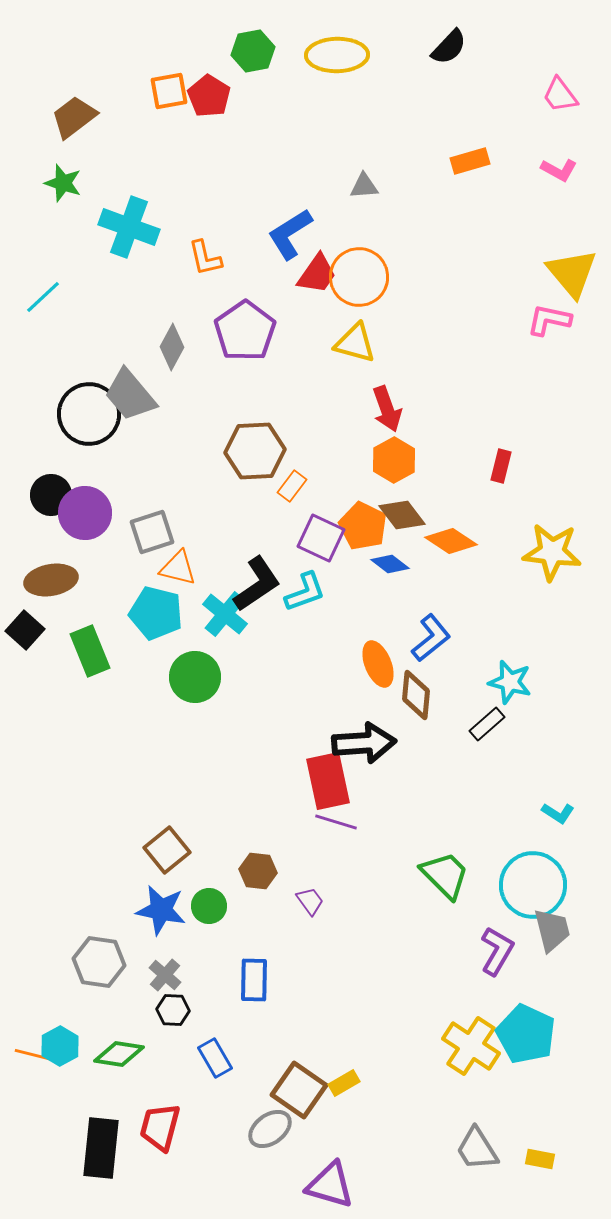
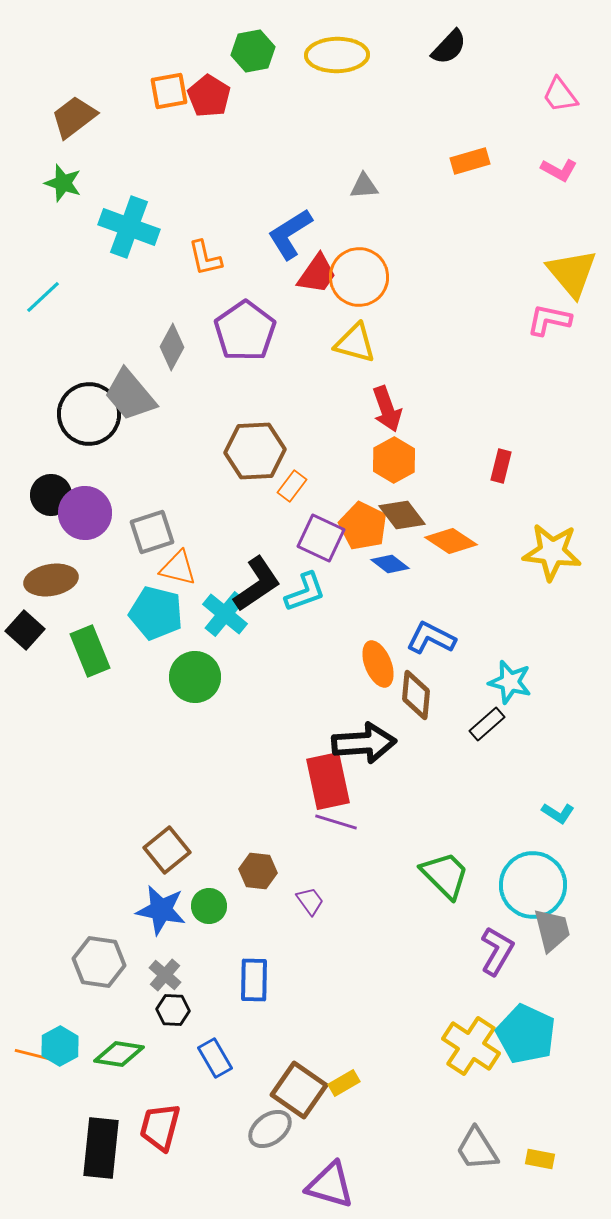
blue L-shape at (431, 638): rotated 114 degrees counterclockwise
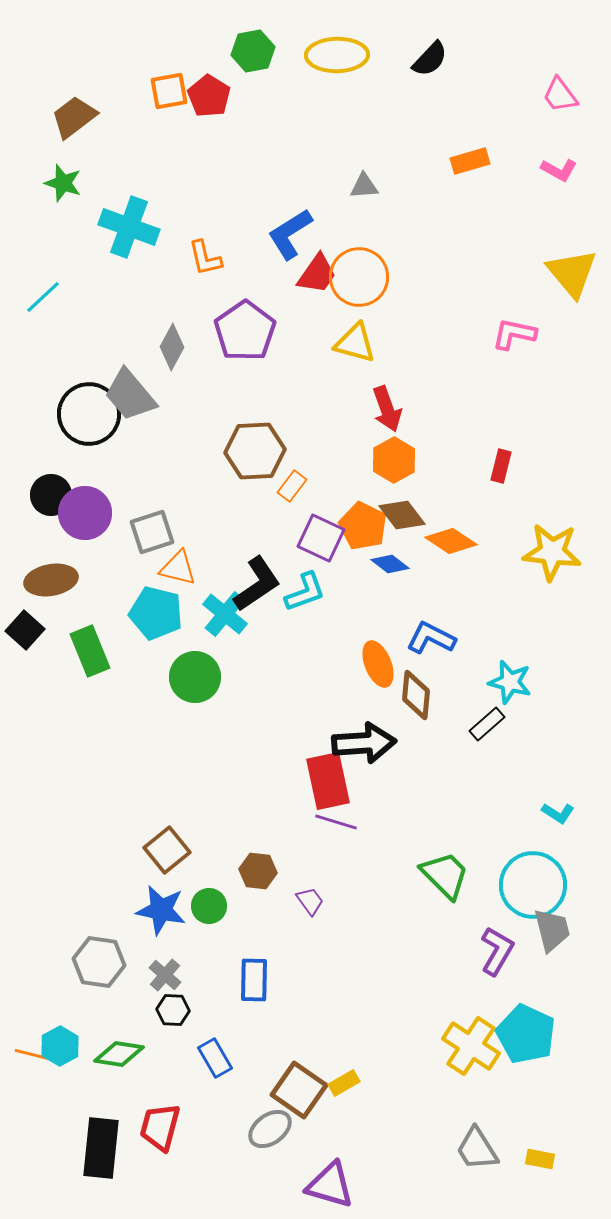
black semicircle at (449, 47): moved 19 px left, 12 px down
pink L-shape at (549, 320): moved 35 px left, 14 px down
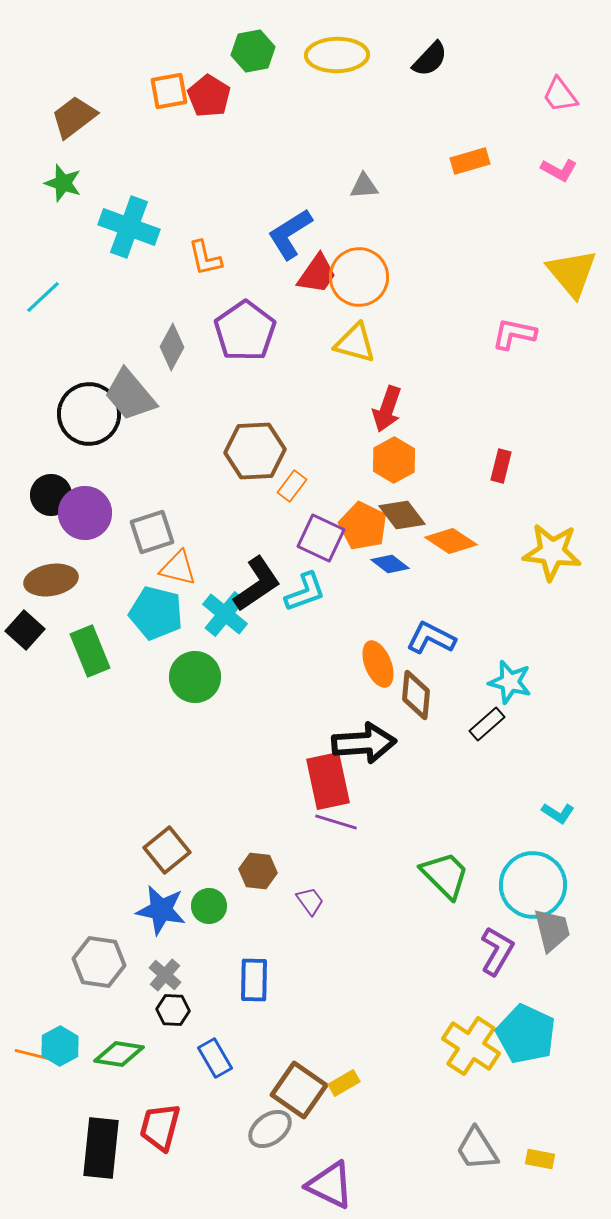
red arrow at (387, 409): rotated 39 degrees clockwise
purple triangle at (330, 1185): rotated 10 degrees clockwise
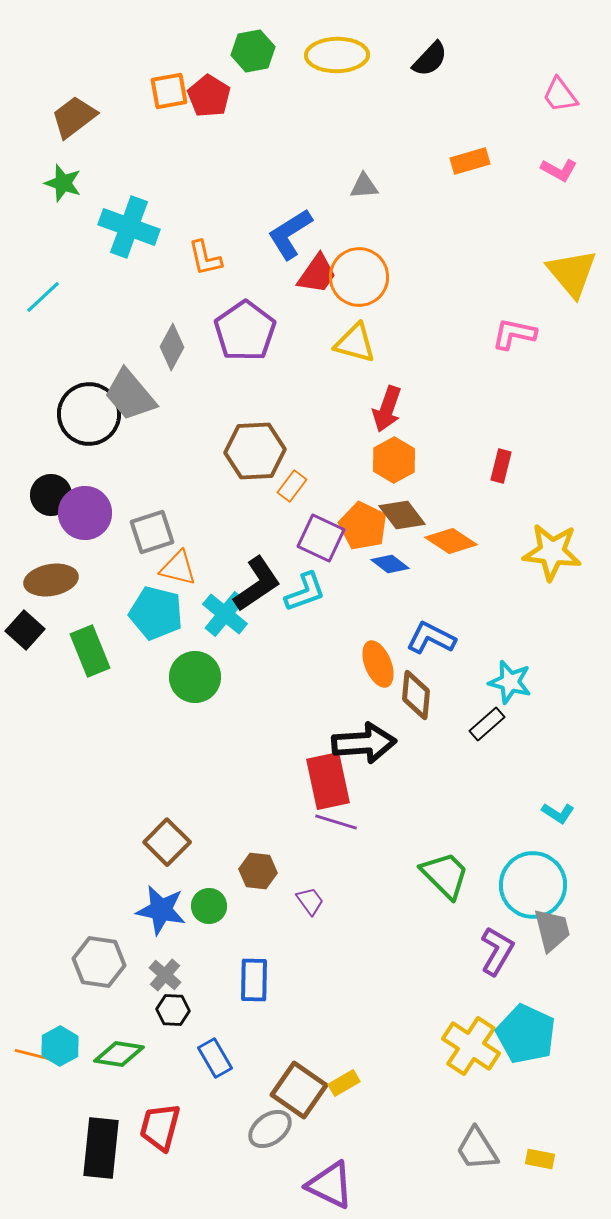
brown square at (167, 850): moved 8 px up; rotated 6 degrees counterclockwise
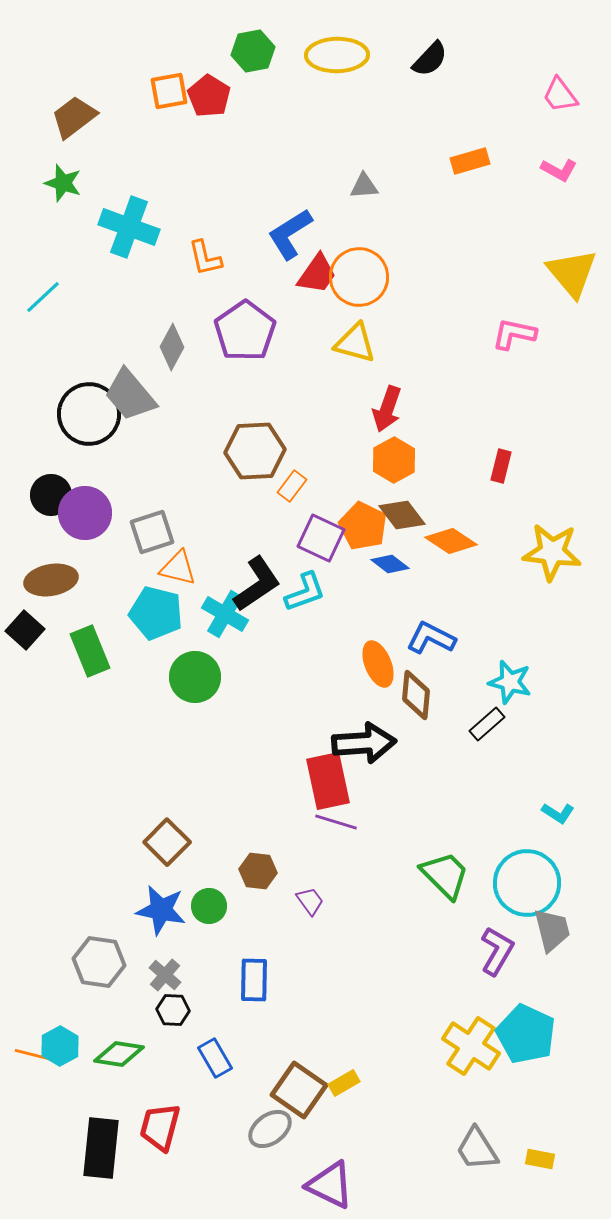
cyan cross at (225, 614): rotated 9 degrees counterclockwise
cyan circle at (533, 885): moved 6 px left, 2 px up
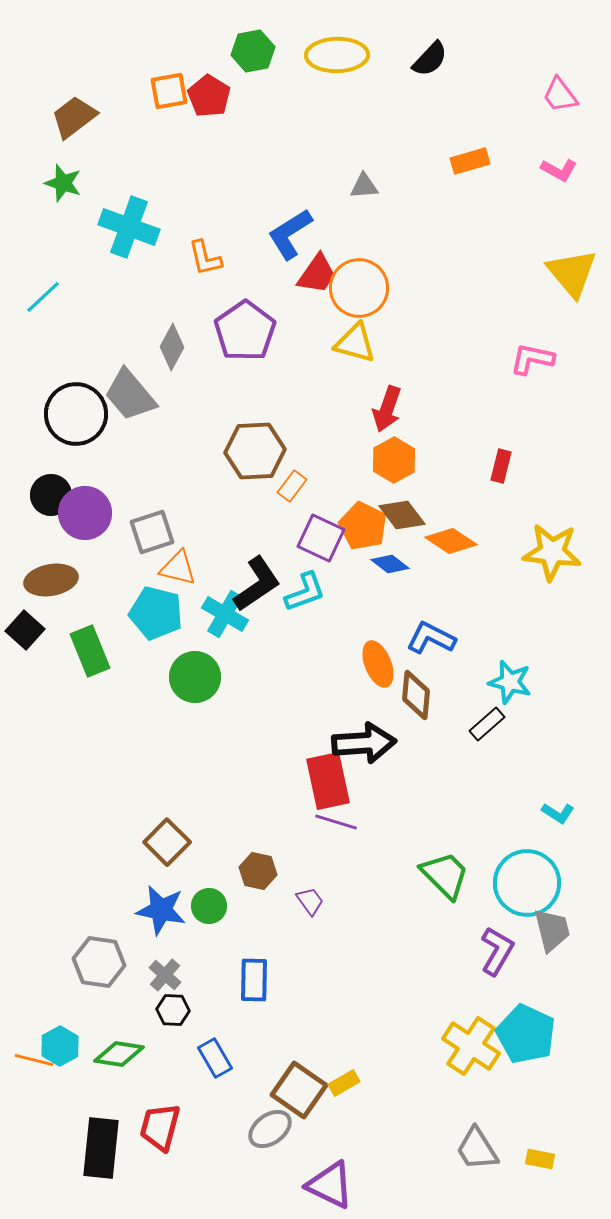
orange circle at (359, 277): moved 11 px down
pink L-shape at (514, 334): moved 18 px right, 25 px down
black circle at (89, 414): moved 13 px left
brown hexagon at (258, 871): rotated 6 degrees clockwise
orange line at (34, 1055): moved 5 px down
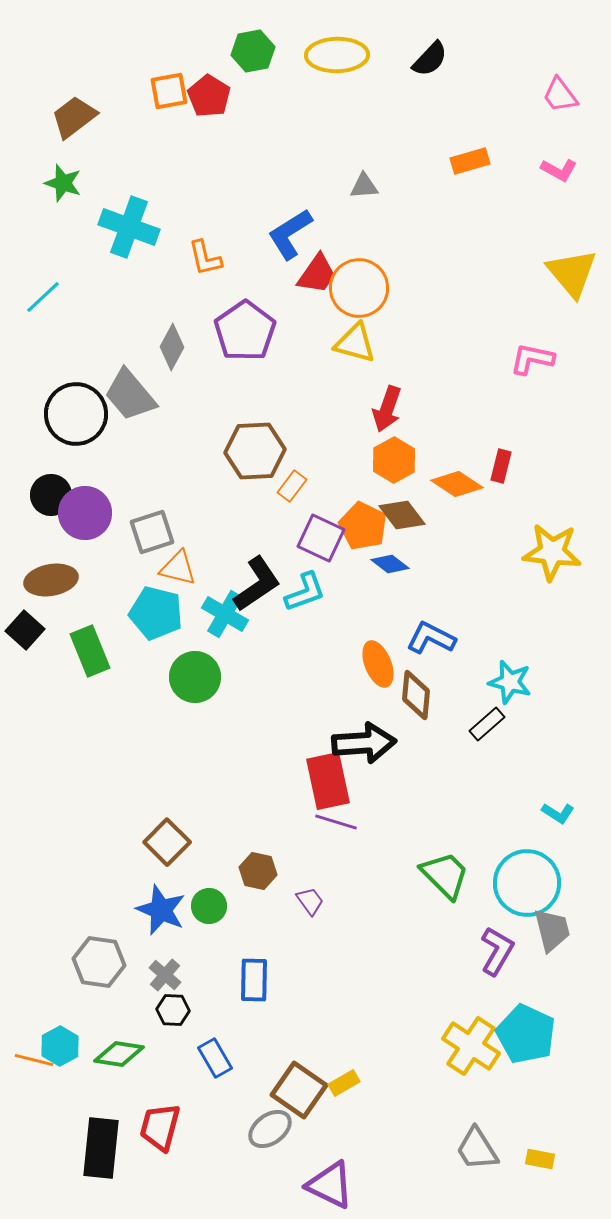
orange diamond at (451, 541): moved 6 px right, 57 px up
blue star at (161, 910): rotated 12 degrees clockwise
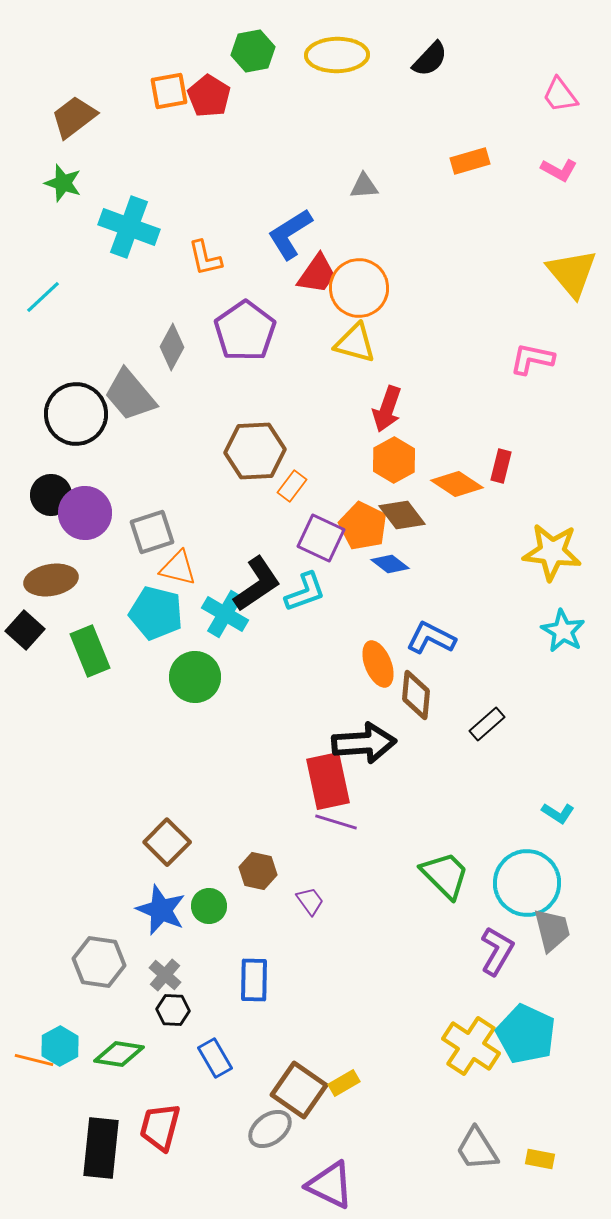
cyan star at (510, 682): moved 53 px right, 51 px up; rotated 15 degrees clockwise
